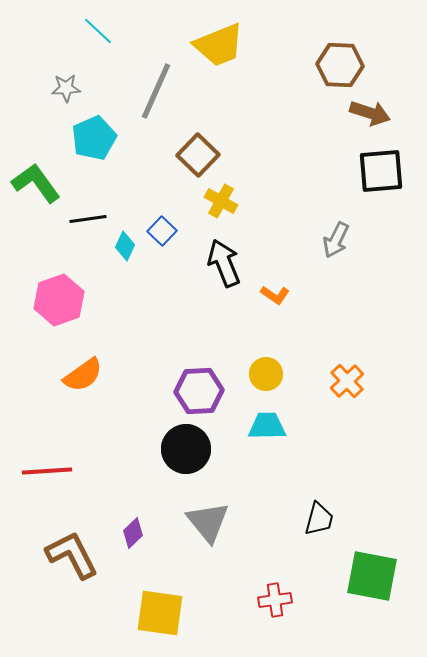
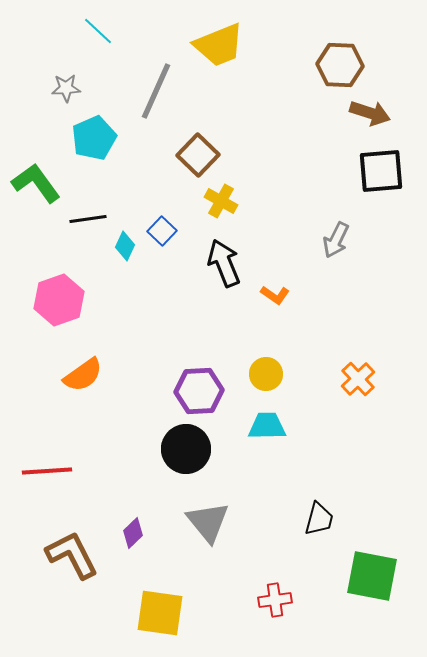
orange cross: moved 11 px right, 2 px up
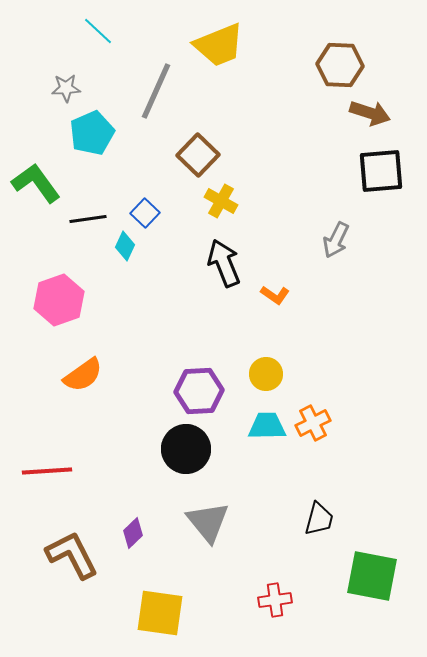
cyan pentagon: moved 2 px left, 5 px up
blue square: moved 17 px left, 18 px up
orange cross: moved 45 px left, 44 px down; rotated 16 degrees clockwise
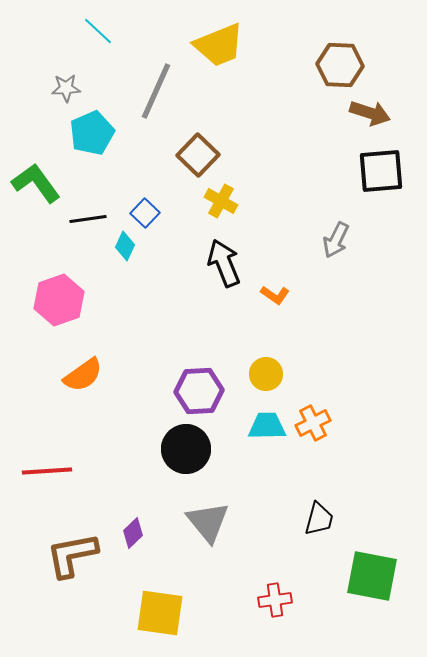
brown L-shape: rotated 74 degrees counterclockwise
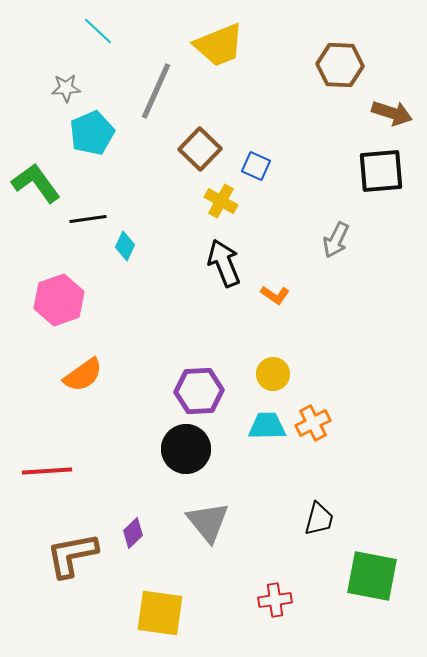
brown arrow: moved 22 px right
brown square: moved 2 px right, 6 px up
blue square: moved 111 px right, 47 px up; rotated 20 degrees counterclockwise
yellow circle: moved 7 px right
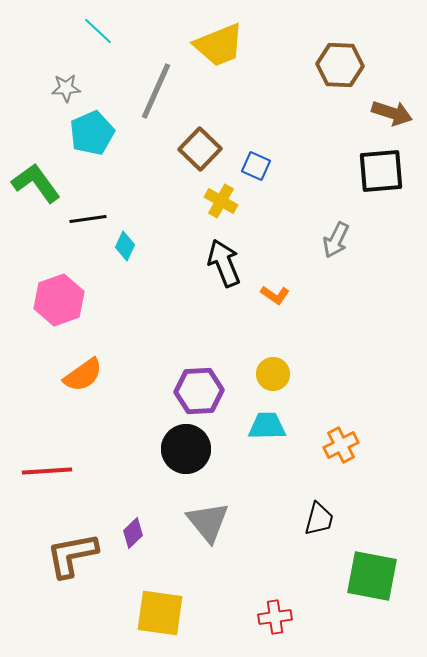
orange cross: moved 28 px right, 22 px down
red cross: moved 17 px down
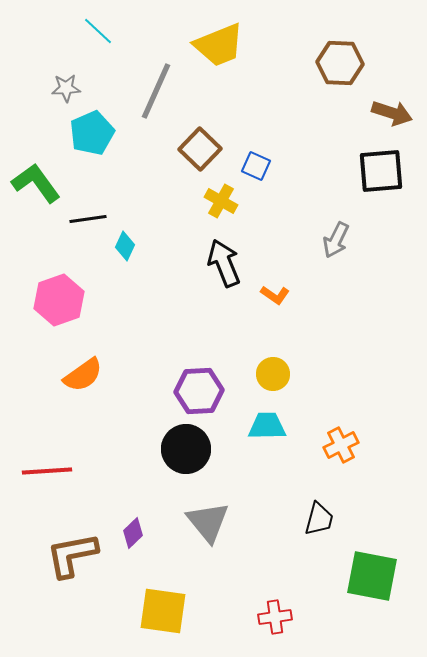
brown hexagon: moved 2 px up
yellow square: moved 3 px right, 2 px up
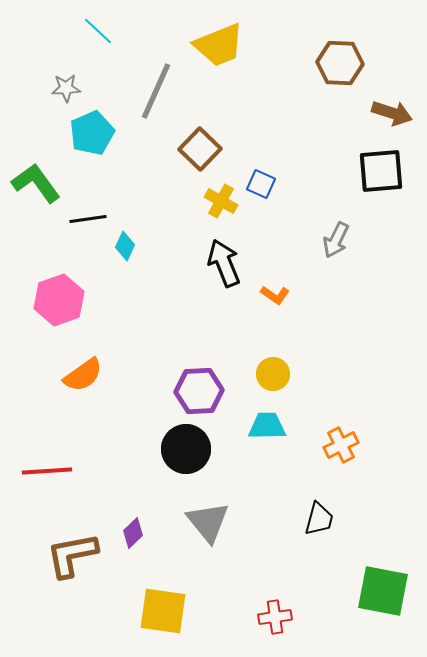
blue square: moved 5 px right, 18 px down
green square: moved 11 px right, 15 px down
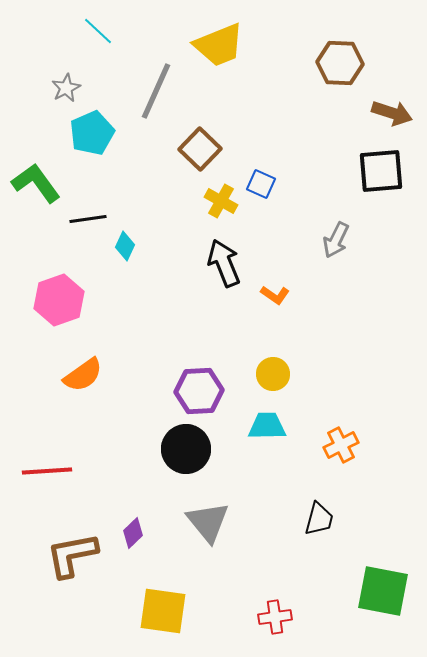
gray star: rotated 24 degrees counterclockwise
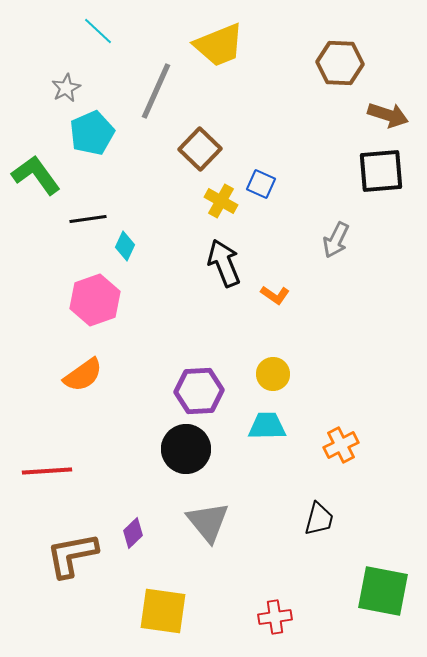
brown arrow: moved 4 px left, 2 px down
green L-shape: moved 8 px up
pink hexagon: moved 36 px right
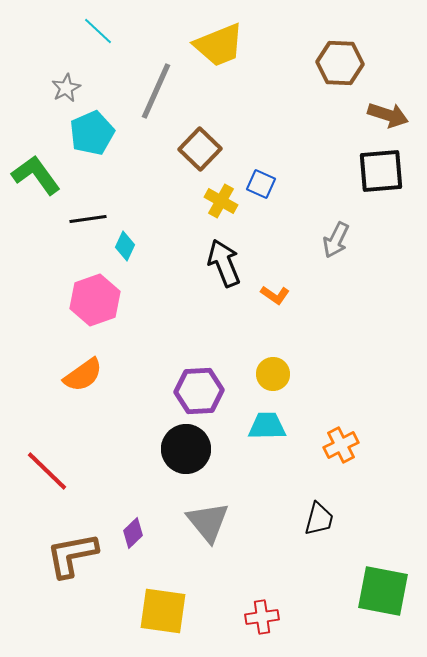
red line: rotated 48 degrees clockwise
red cross: moved 13 px left
